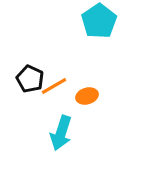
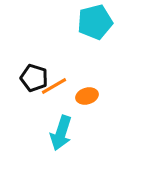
cyan pentagon: moved 4 px left, 1 px down; rotated 20 degrees clockwise
black pentagon: moved 4 px right, 1 px up; rotated 8 degrees counterclockwise
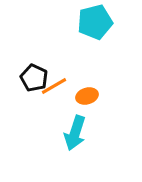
black pentagon: rotated 8 degrees clockwise
cyan arrow: moved 14 px right
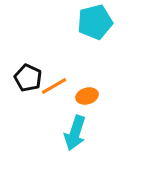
black pentagon: moved 6 px left
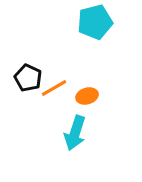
orange line: moved 2 px down
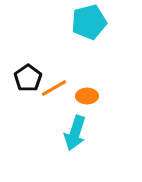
cyan pentagon: moved 6 px left
black pentagon: rotated 12 degrees clockwise
orange ellipse: rotated 15 degrees clockwise
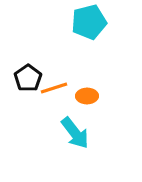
orange line: rotated 12 degrees clockwise
cyan arrow: rotated 56 degrees counterclockwise
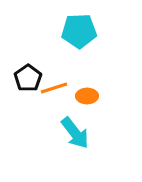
cyan pentagon: moved 10 px left, 9 px down; rotated 12 degrees clockwise
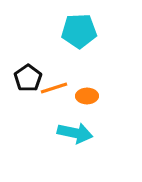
cyan arrow: rotated 40 degrees counterclockwise
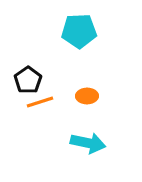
black pentagon: moved 2 px down
orange line: moved 14 px left, 14 px down
cyan arrow: moved 13 px right, 10 px down
